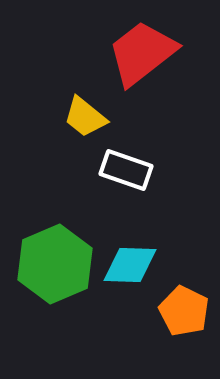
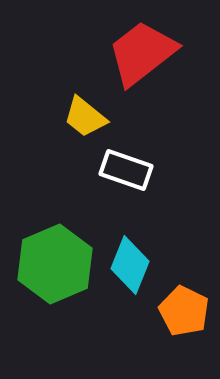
cyan diamond: rotated 70 degrees counterclockwise
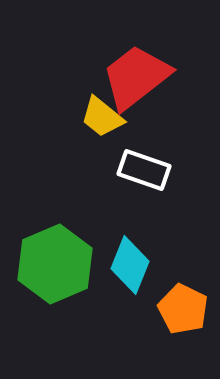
red trapezoid: moved 6 px left, 24 px down
yellow trapezoid: moved 17 px right
white rectangle: moved 18 px right
orange pentagon: moved 1 px left, 2 px up
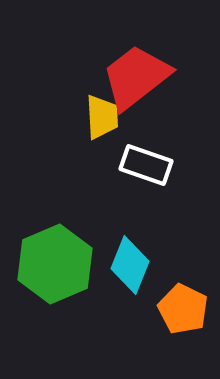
yellow trapezoid: rotated 132 degrees counterclockwise
white rectangle: moved 2 px right, 5 px up
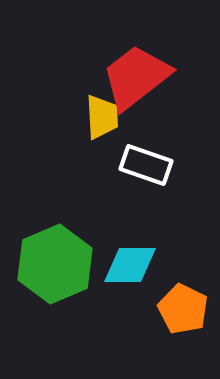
cyan diamond: rotated 68 degrees clockwise
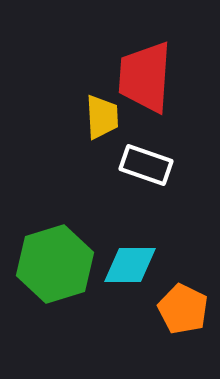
red trapezoid: moved 9 px right; rotated 48 degrees counterclockwise
green hexagon: rotated 6 degrees clockwise
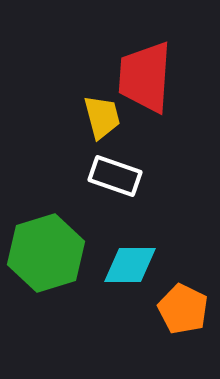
yellow trapezoid: rotated 12 degrees counterclockwise
white rectangle: moved 31 px left, 11 px down
green hexagon: moved 9 px left, 11 px up
